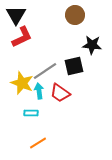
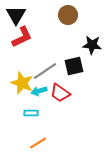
brown circle: moved 7 px left
cyan arrow: rotated 98 degrees counterclockwise
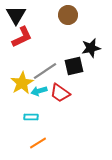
black star: moved 1 px left, 3 px down; rotated 18 degrees counterclockwise
yellow star: rotated 20 degrees clockwise
cyan rectangle: moved 4 px down
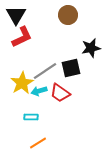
black square: moved 3 px left, 2 px down
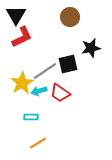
brown circle: moved 2 px right, 2 px down
black square: moved 3 px left, 4 px up
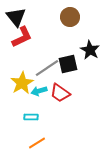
black triangle: moved 2 px down; rotated 10 degrees counterclockwise
black star: moved 1 px left, 2 px down; rotated 30 degrees counterclockwise
gray line: moved 2 px right, 3 px up
orange line: moved 1 px left
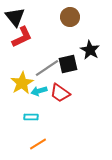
black triangle: moved 1 px left
orange line: moved 1 px right, 1 px down
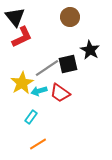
cyan rectangle: rotated 56 degrees counterclockwise
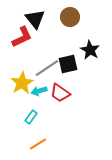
black triangle: moved 20 px right, 2 px down
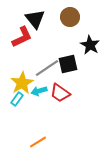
black star: moved 5 px up
cyan rectangle: moved 14 px left, 18 px up
orange line: moved 2 px up
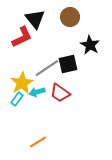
cyan arrow: moved 2 px left, 1 px down
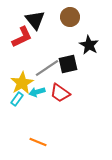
black triangle: moved 1 px down
black star: moved 1 px left
orange line: rotated 54 degrees clockwise
